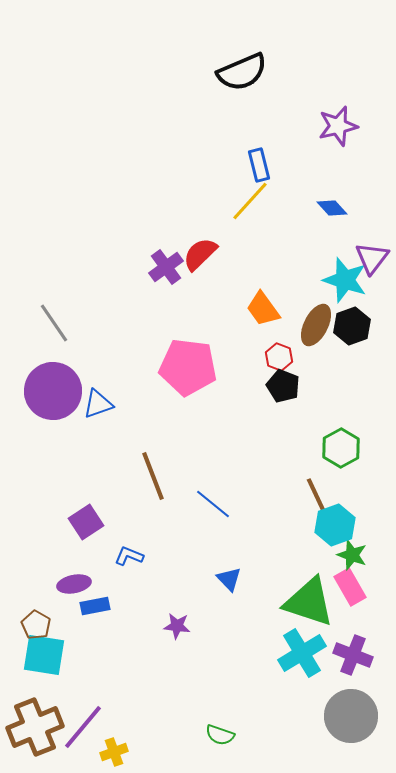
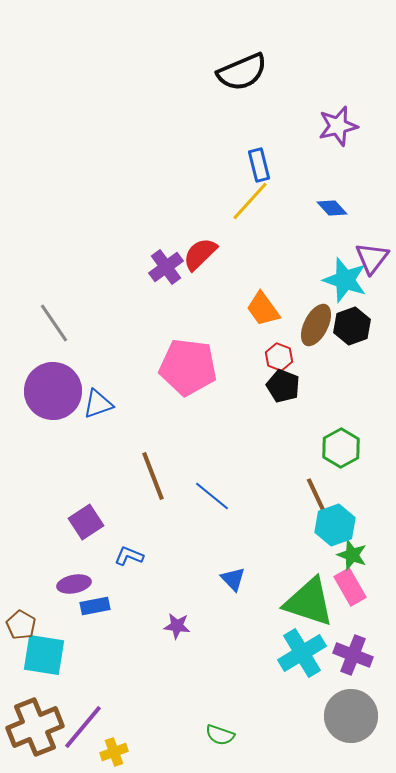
blue line at (213, 504): moved 1 px left, 8 px up
blue triangle at (229, 579): moved 4 px right
brown pentagon at (36, 625): moved 15 px left
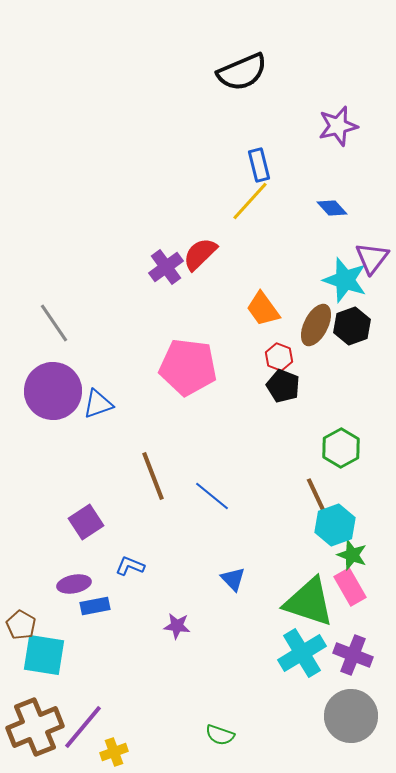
blue L-shape at (129, 556): moved 1 px right, 10 px down
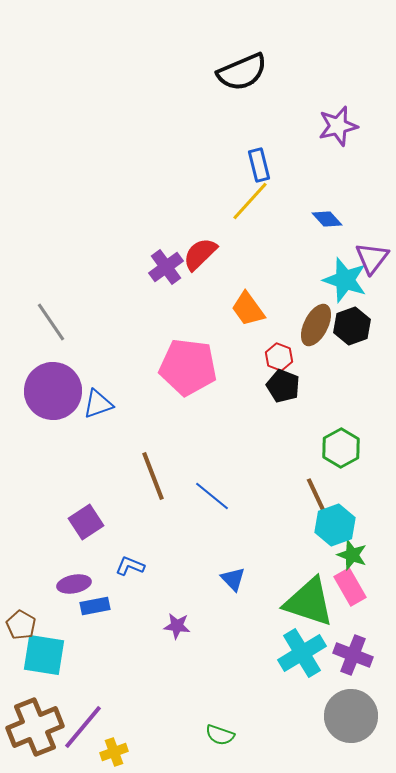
blue diamond at (332, 208): moved 5 px left, 11 px down
orange trapezoid at (263, 309): moved 15 px left
gray line at (54, 323): moved 3 px left, 1 px up
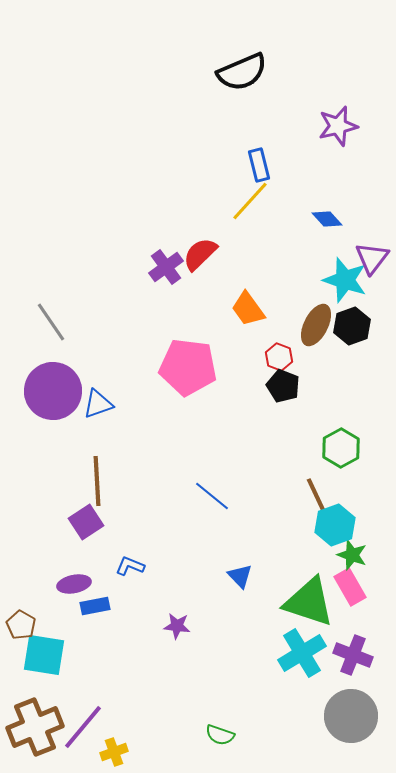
brown line at (153, 476): moved 56 px left, 5 px down; rotated 18 degrees clockwise
blue triangle at (233, 579): moved 7 px right, 3 px up
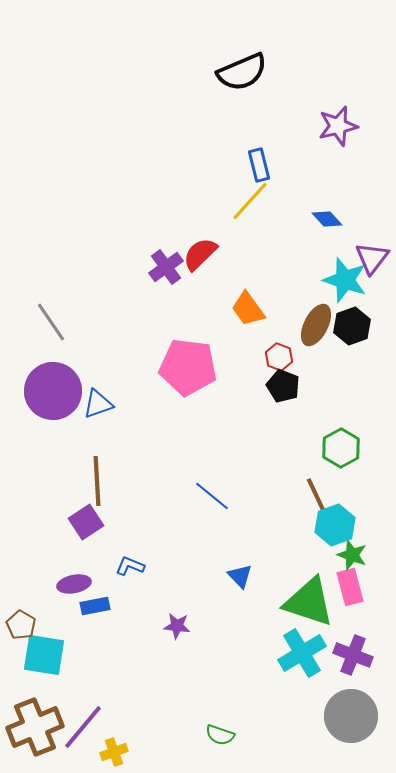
pink rectangle at (350, 587): rotated 15 degrees clockwise
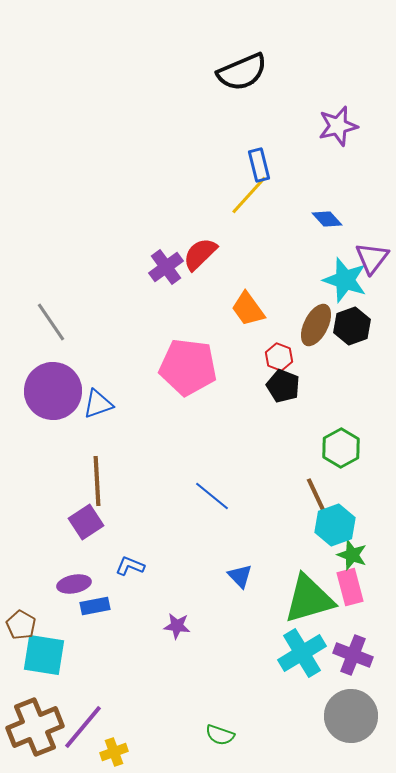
yellow line at (250, 201): moved 1 px left, 6 px up
green triangle at (309, 602): moved 3 px up; rotated 34 degrees counterclockwise
